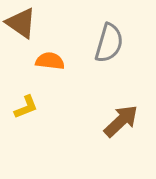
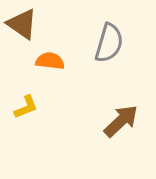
brown triangle: moved 1 px right, 1 px down
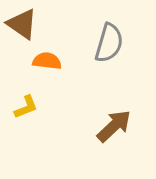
orange semicircle: moved 3 px left
brown arrow: moved 7 px left, 5 px down
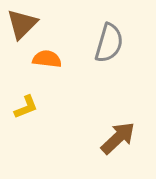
brown triangle: rotated 40 degrees clockwise
orange semicircle: moved 2 px up
brown arrow: moved 4 px right, 12 px down
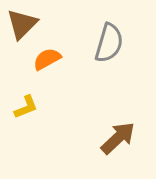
orange semicircle: rotated 36 degrees counterclockwise
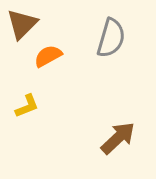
gray semicircle: moved 2 px right, 5 px up
orange semicircle: moved 1 px right, 3 px up
yellow L-shape: moved 1 px right, 1 px up
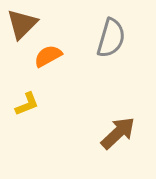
yellow L-shape: moved 2 px up
brown arrow: moved 5 px up
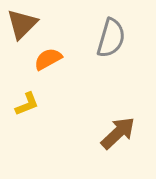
orange semicircle: moved 3 px down
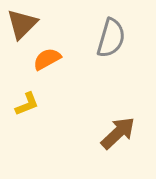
orange semicircle: moved 1 px left
